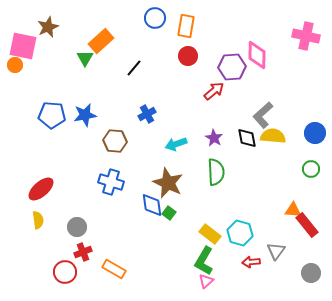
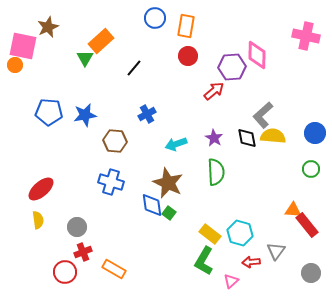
blue pentagon at (52, 115): moved 3 px left, 3 px up
pink triangle at (206, 281): moved 25 px right
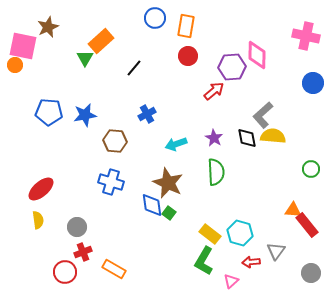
blue circle at (315, 133): moved 2 px left, 50 px up
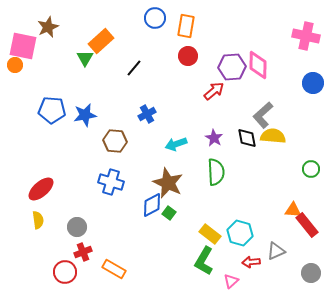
pink diamond at (257, 55): moved 1 px right, 10 px down
blue pentagon at (49, 112): moved 3 px right, 2 px up
blue diamond at (152, 205): rotated 70 degrees clockwise
gray triangle at (276, 251): rotated 30 degrees clockwise
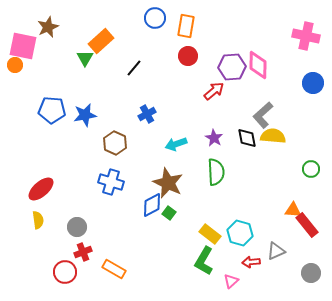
brown hexagon at (115, 141): moved 2 px down; rotated 20 degrees clockwise
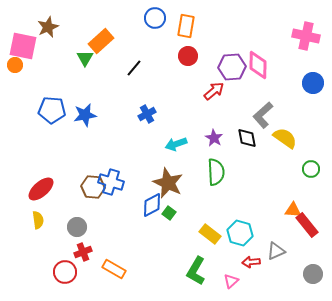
yellow semicircle at (273, 136): moved 12 px right, 2 px down; rotated 30 degrees clockwise
brown hexagon at (115, 143): moved 22 px left, 44 px down; rotated 20 degrees counterclockwise
green L-shape at (204, 261): moved 8 px left, 10 px down
gray circle at (311, 273): moved 2 px right, 1 px down
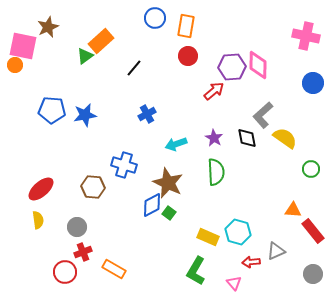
green triangle at (85, 58): moved 2 px up; rotated 24 degrees clockwise
blue cross at (111, 182): moved 13 px right, 17 px up
red rectangle at (307, 225): moved 6 px right, 6 px down
cyan hexagon at (240, 233): moved 2 px left, 1 px up
yellow rectangle at (210, 234): moved 2 px left, 3 px down; rotated 15 degrees counterclockwise
pink triangle at (231, 281): moved 3 px right, 2 px down; rotated 28 degrees counterclockwise
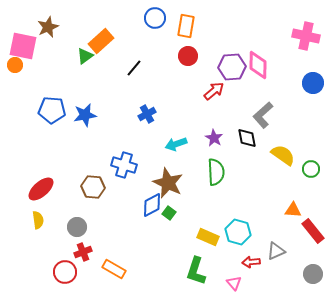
yellow semicircle at (285, 138): moved 2 px left, 17 px down
green L-shape at (196, 271): rotated 12 degrees counterclockwise
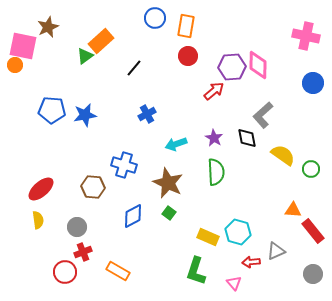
blue diamond at (152, 205): moved 19 px left, 11 px down
orange rectangle at (114, 269): moved 4 px right, 2 px down
